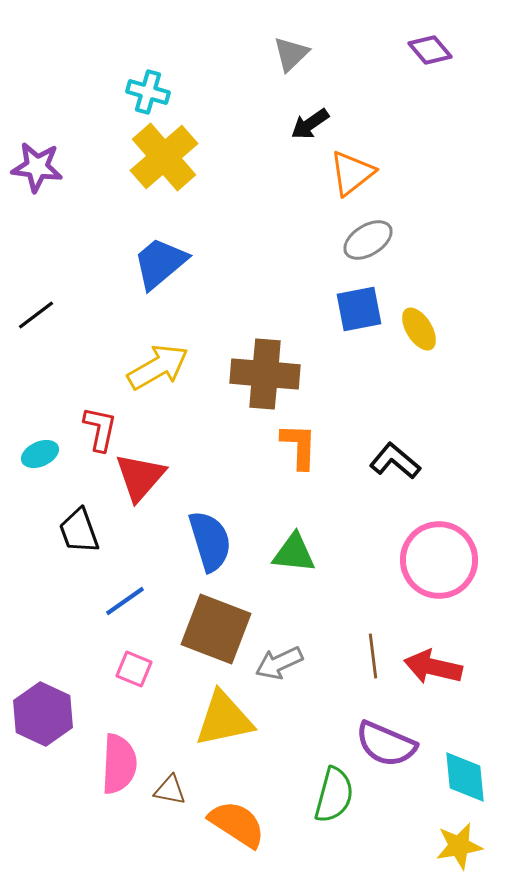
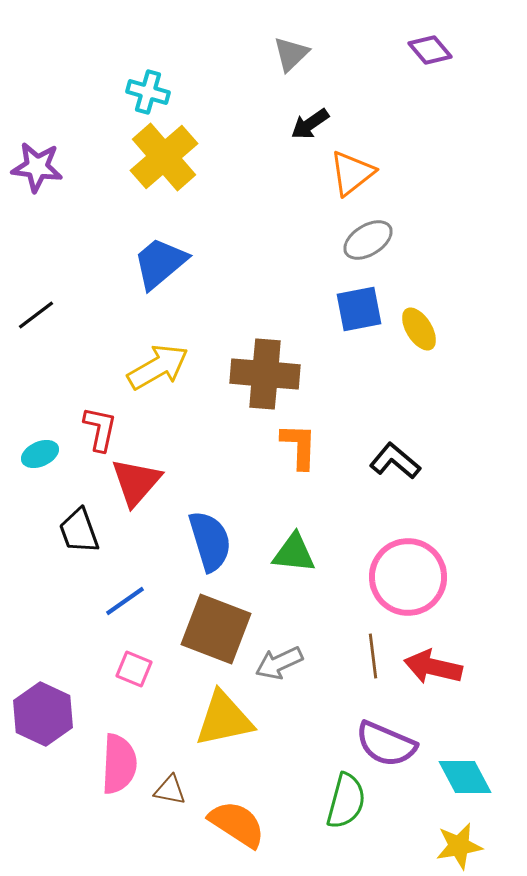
red triangle: moved 4 px left, 5 px down
pink circle: moved 31 px left, 17 px down
cyan diamond: rotated 22 degrees counterclockwise
green semicircle: moved 12 px right, 6 px down
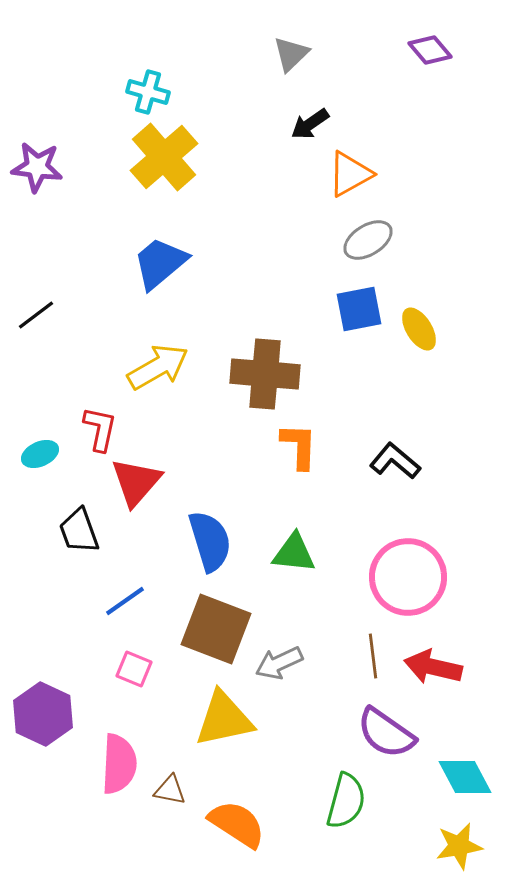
orange triangle: moved 2 px left, 1 px down; rotated 9 degrees clockwise
purple semicircle: moved 11 px up; rotated 12 degrees clockwise
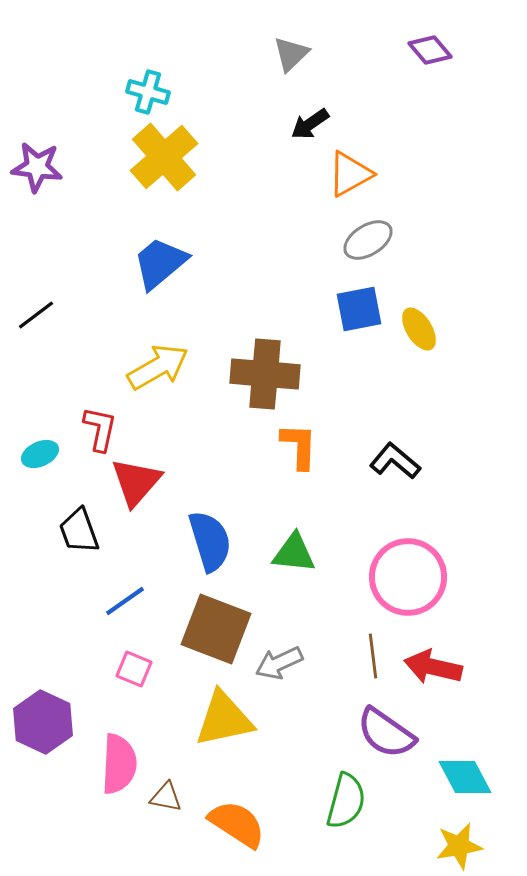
purple hexagon: moved 8 px down
brown triangle: moved 4 px left, 7 px down
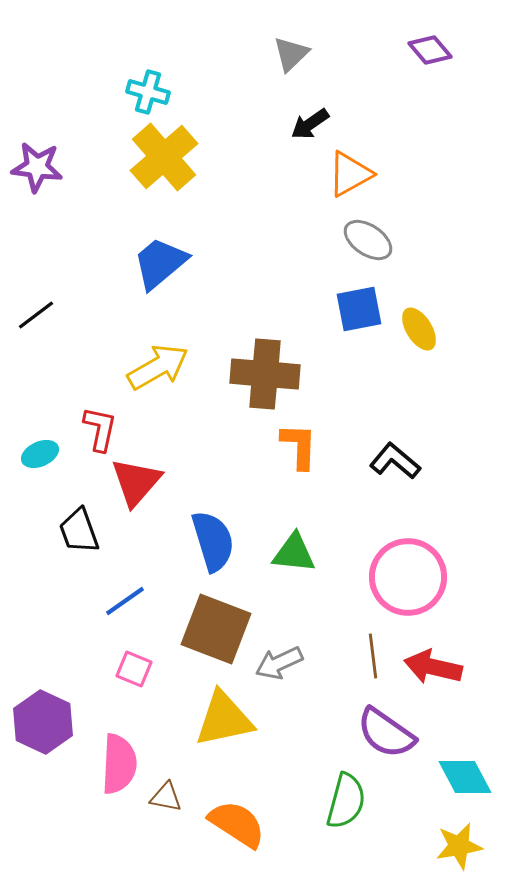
gray ellipse: rotated 66 degrees clockwise
blue semicircle: moved 3 px right
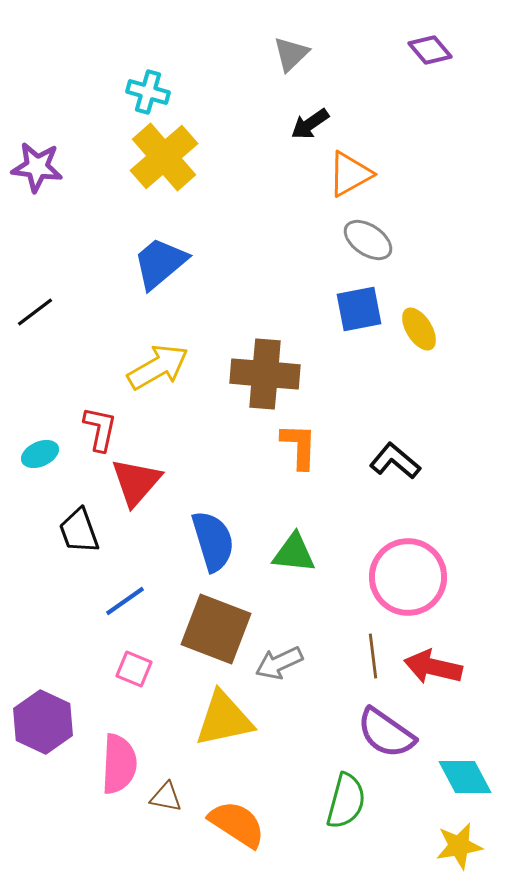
black line: moved 1 px left, 3 px up
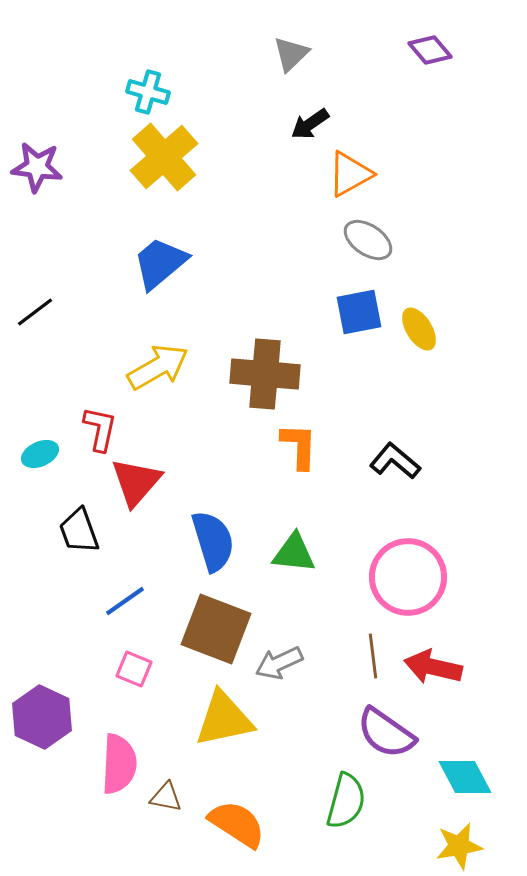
blue square: moved 3 px down
purple hexagon: moved 1 px left, 5 px up
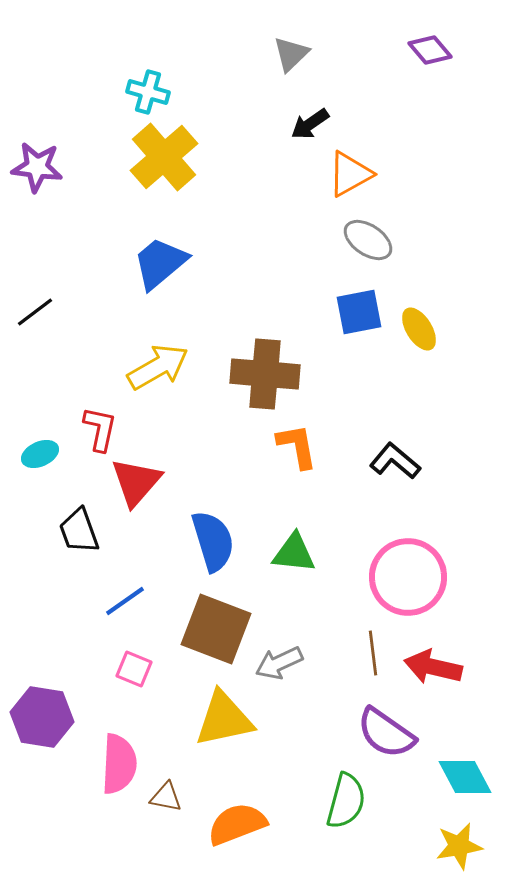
orange L-shape: moved 2 px left; rotated 12 degrees counterclockwise
brown line: moved 3 px up
purple hexagon: rotated 16 degrees counterclockwise
orange semicircle: rotated 54 degrees counterclockwise
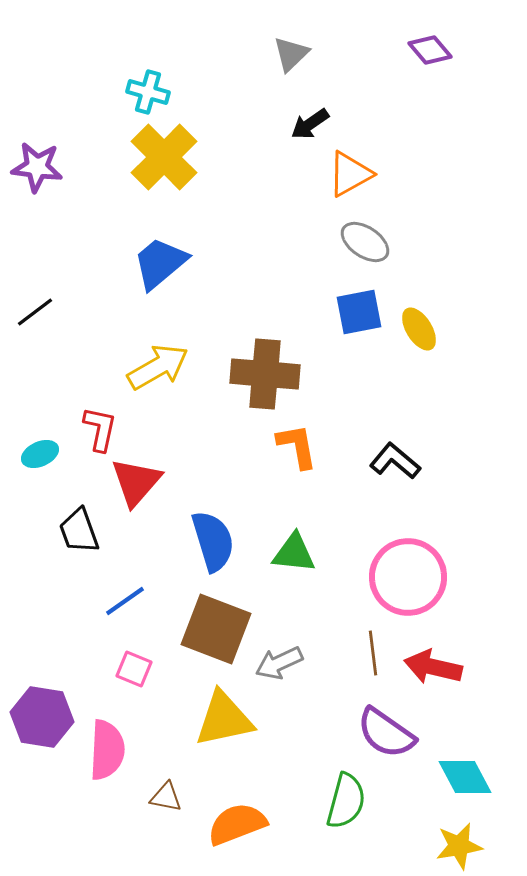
yellow cross: rotated 4 degrees counterclockwise
gray ellipse: moved 3 px left, 2 px down
pink semicircle: moved 12 px left, 14 px up
